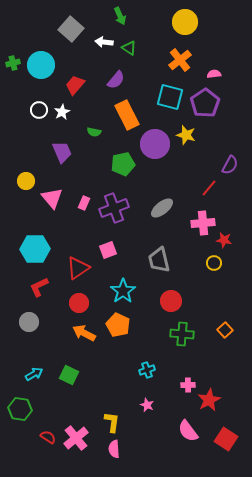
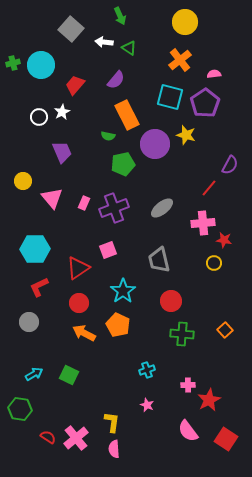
white circle at (39, 110): moved 7 px down
green semicircle at (94, 132): moved 14 px right, 4 px down
yellow circle at (26, 181): moved 3 px left
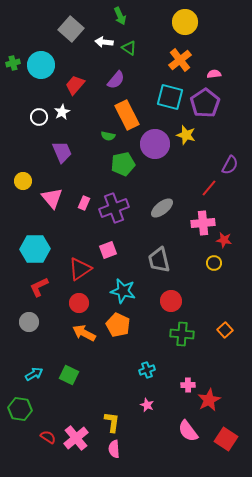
red triangle at (78, 268): moved 2 px right, 1 px down
cyan star at (123, 291): rotated 25 degrees counterclockwise
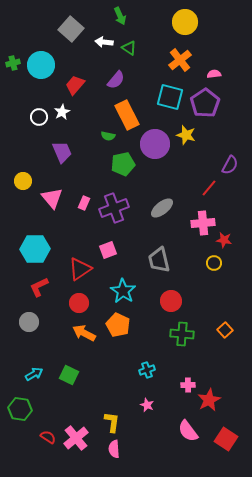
cyan star at (123, 291): rotated 20 degrees clockwise
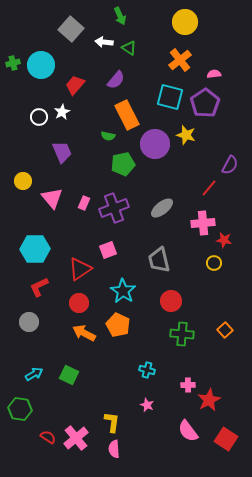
cyan cross at (147, 370): rotated 35 degrees clockwise
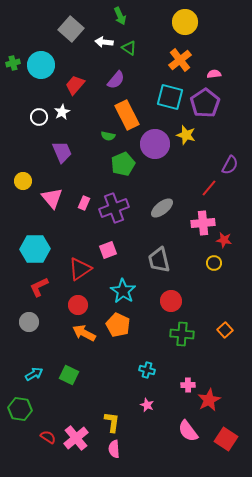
green pentagon at (123, 164): rotated 10 degrees counterclockwise
red circle at (79, 303): moved 1 px left, 2 px down
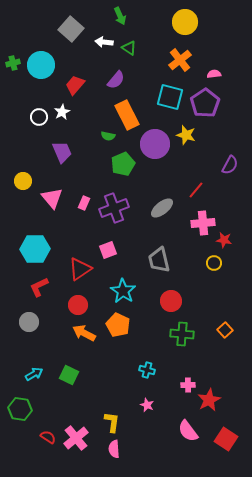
red line at (209, 188): moved 13 px left, 2 px down
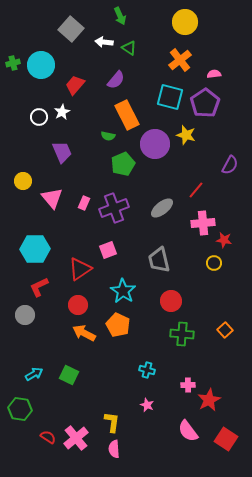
gray circle at (29, 322): moved 4 px left, 7 px up
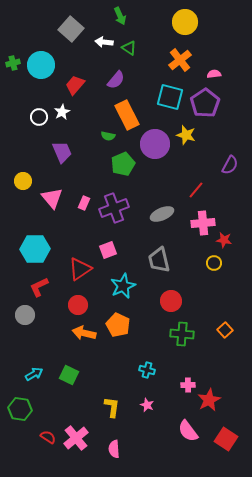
gray ellipse at (162, 208): moved 6 px down; rotated 15 degrees clockwise
cyan star at (123, 291): moved 5 px up; rotated 15 degrees clockwise
orange arrow at (84, 333): rotated 15 degrees counterclockwise
yellow L-shape at (112, 422): moved 15 px up
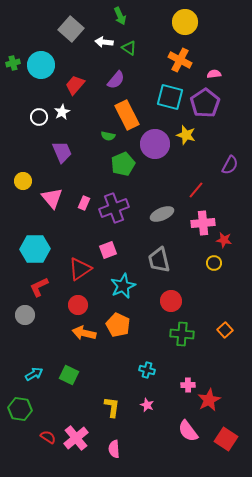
orange cross at (180, 60): rotated 25 degrees counterclockwise
